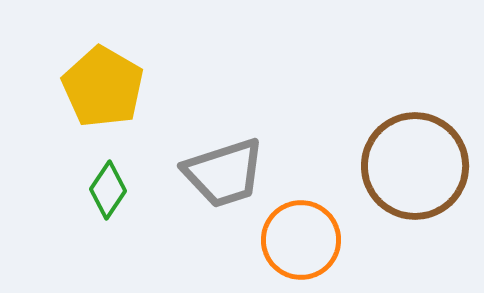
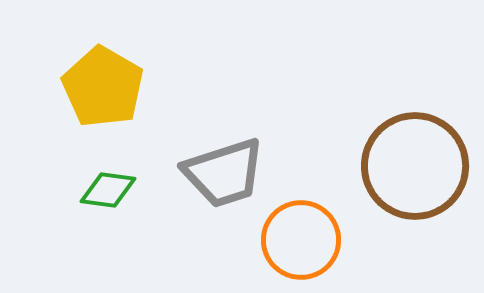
green diamond: rotated 64 degrees clockwise
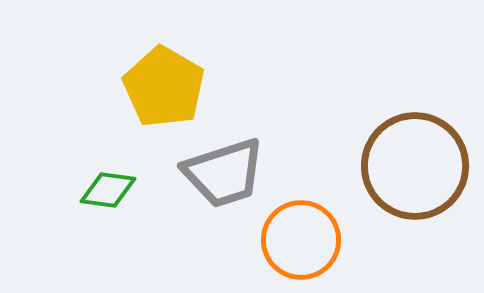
yellow pentagon: moved 61 px right
